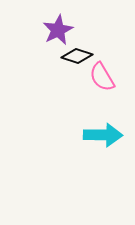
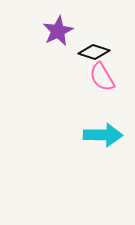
purple star: moved 1 px down
black diamond: moved 17 px right, 4 px up
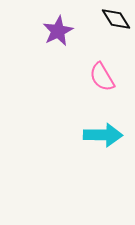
black diamond: moved 22 px right, 33 px up; rotated 40 degrees clockwise
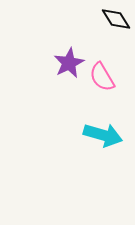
purple star: moved 11 px right, 32 px down
cyan arrow: rotated 15 degrees clockwise
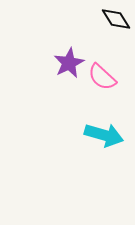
pink semicircle: rotated 16 degrees counterclockwise
cyan arrow: moved 1 px right
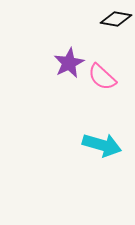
black diamond: rotated 48 degrees counterclockwise
cyan arrow: moved 2 px left, 10 px down
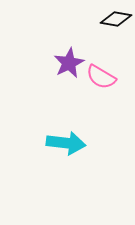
pink semicircle: moved 1 px left; rotated 12 degrees counterclockwise
cyan arrow: moved 36 px left, 2 px up; rotated 9 degrees counterclockwise
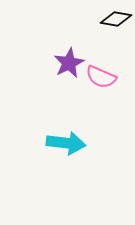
pink semicircle: rotated 8 degrees counterclockwise
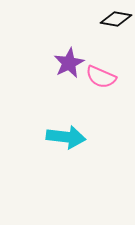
cyan arrow: moved 6 px up
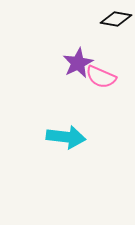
purple star: moved 9 px right
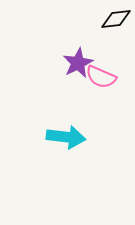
black diamond: rotated 16 degrees counterclockwise
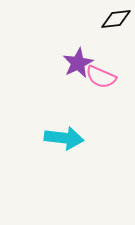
cyan arrow: moved 2 px left, 1 px down
